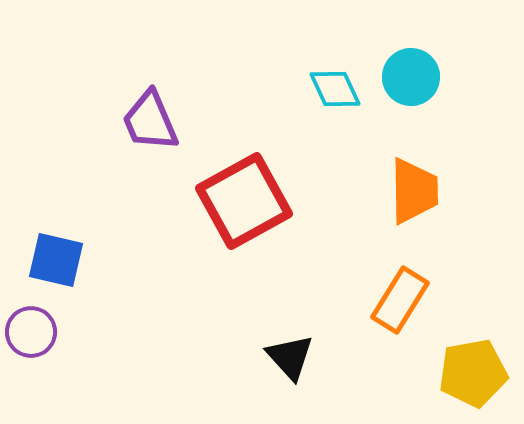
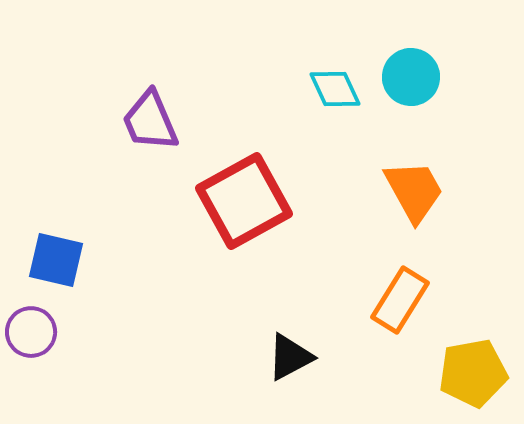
orange trapezoid: rotated 28 degrees counterclockwise
black triangle: rotated 44 degrees clockwise
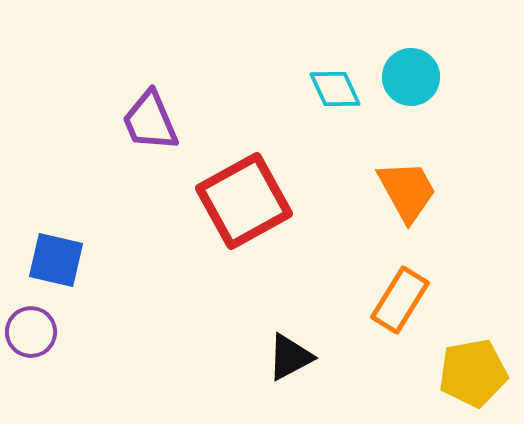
orange trapezoid: moved 7 px left
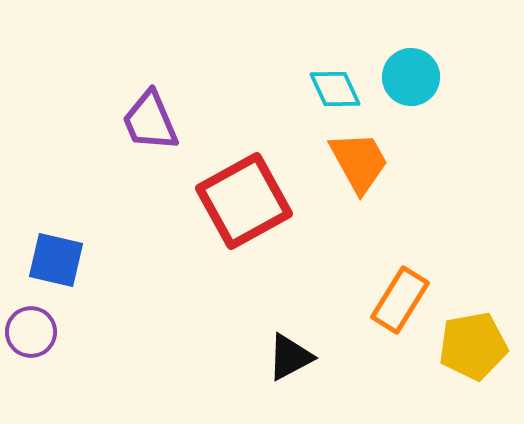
orange trapezoid: moved 48 px left, 29 px up
yellow pentagon: moved 27 px up
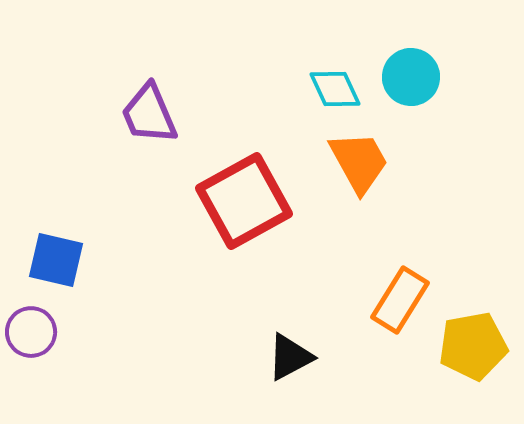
purple trapezoid: moved 1 px left, 7 px up
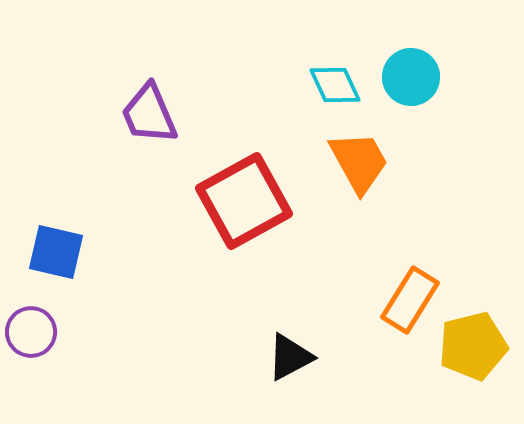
cyan diamond: moved 4 px up
blue square: moved 8 px up
orange rectangle: moved 10 px right
yellow pentagon: rotated 4 degrees counterclockwise
